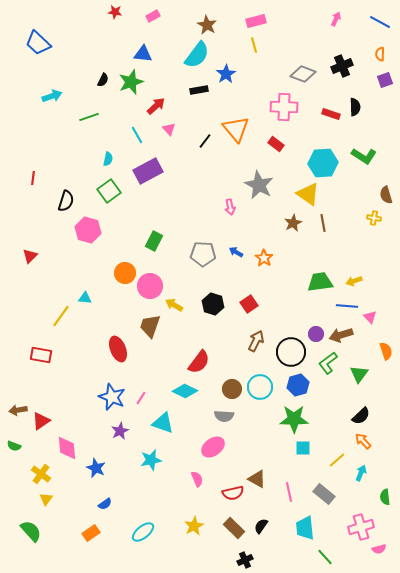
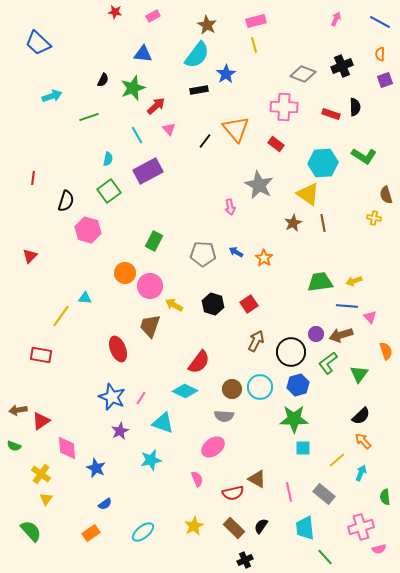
green star at (131, 82): moved 2 px right, 6 px down
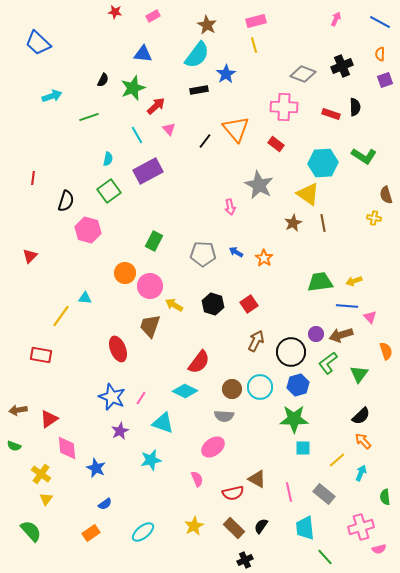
red triangle at (41, 421): moved 8 px right, 2 px up
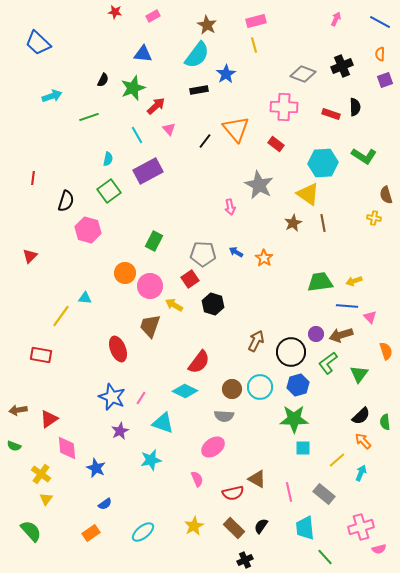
red square at (249, 304): moved 59 px left, 25 px up
green semicircle at (385, 497): moved 75 px up
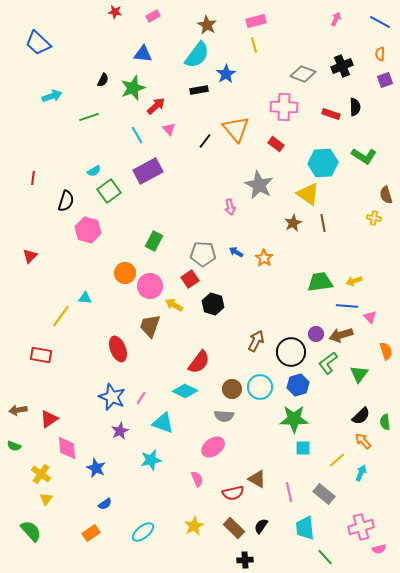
cyan semicircle at (108, 159): moved 14 px left, 12 px down; rotated 48 degrees clockwise
black cross at (245, 560): rotated 21 degrees clockwise
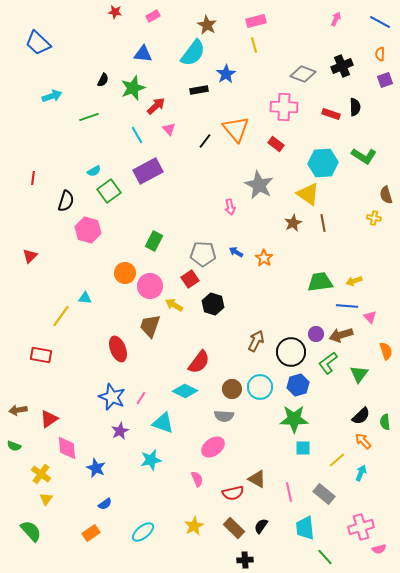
cyan semicircle at (197, 55): moved 4 px left, 2 px up
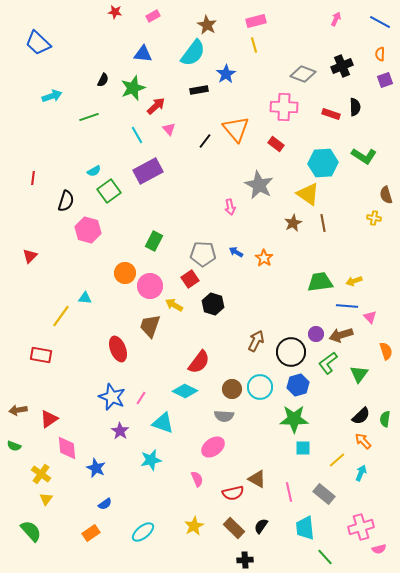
green semicircle at (385, 422): moved 3 px up; rotated 14 degrees clockwise
purple star at (120, 431): rotated 12 degrees counterclockwise
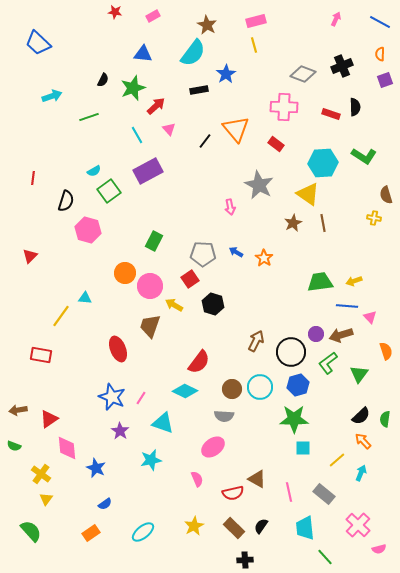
pink cross at (361, 527): moved 3 px left, 2 px up; rotated 30 degrees counterclockwise
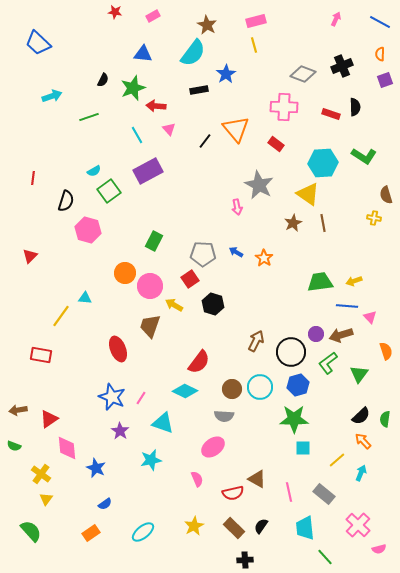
red arrow at (156, 106): rotated 132 degrees counterclockwise
pink arrow at (230, 207): moved 7 px right
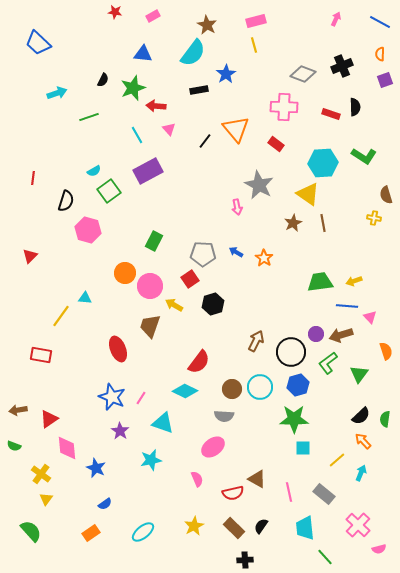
cyan arrow at (52, 96): moved 5 px right, 3 px up
black hexagon at (213, 304): rotated 25 degrees clockwise
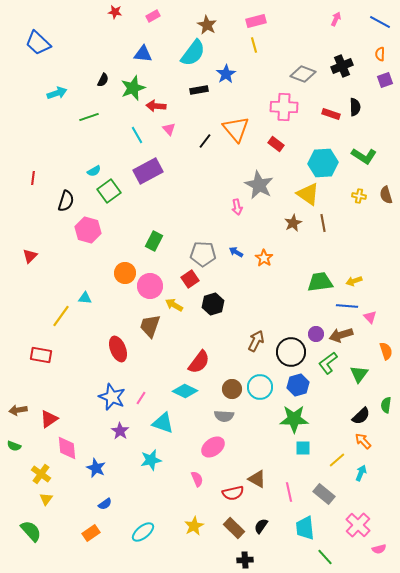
yellow cross at (374, 218): moved 15 px left, 22 px up
green semicircle at (385, 419): moved 1 px right, 14 px up
